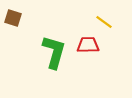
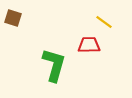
red trapezoid: moved 1 px right
green L-shape: moved 13 px down
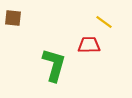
brown square: rotated 12 degrees counterclockwise
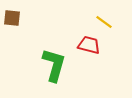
brown square: moved 1 px left
red trapezoid: rotated 15 degrees clockwise
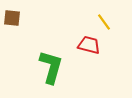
yellow line: rotated 18 degrees clockwise
green L-shape: moved 3 px left, 2 px down
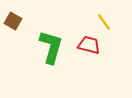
brown square: moved 1 px right, 3 px down; rotated 24 degrees clockwise
green L-shape: moved 20 px up
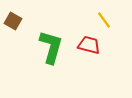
yellow line: moved 2 px up
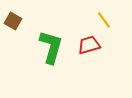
red trapezoid: rotated 30 degrees counterclockwise
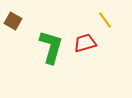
yellow line: moved 1 px right
red trapezoid: moved 4 px left, 2 px up
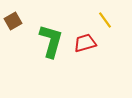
brown square: rotated 30 degrees clockwise
green L-shape: moved 6 px up
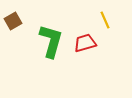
yellow line: rotated 12 degrees clockwise
